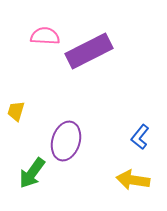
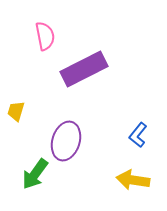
pink semicircle: rotated 76 degrees clockwise
purple rectangle: moved 5 px left, 18 px down
blue L-shape: moved 2 px left, 2 px up
green arrow: moved 3 px right, 1 px down
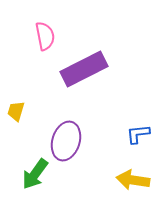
blue L-shape: moved 1 px up; rotated 45 degrees clockwise
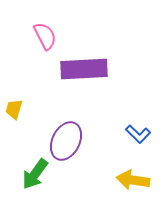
pink semicircle: rotated 16 degrees counterclockwise
purple rectangle: rotated 24 degrees clockwise
yellow trapezoid: moved 2 px left, 2 px up
blue L-shape: rotated 130 degrees counterclockwise
purple ellipse: rotated 9 degrees clockwise
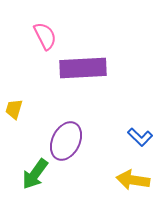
purple rectangle: moved 1 px left, 1 px up
blue L-shape: moved 2 px right, 3 px down
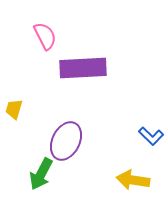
blue L-shape: moved 11 px right, 1 px up
green arrow: moved 6 px right; rotated 8 degrees counterclockwise
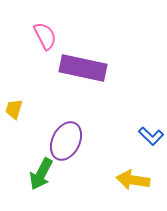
purple rectangle: rotated 15 degrees clockwise
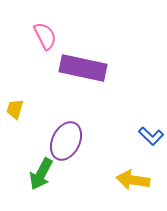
yellow trapezoid: moved 1 px right
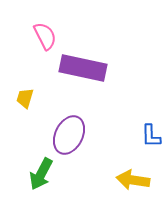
yellow trapezoid: moved 10 px right, 11 px up
blue L-shape: rotated 45 degrees clockwise
purple ellipse: moved 3 px right, 6 px up
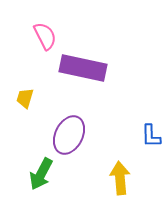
yellow arrow: moved 13 px left, 2 px up; rotated 76 degrees clockwise
